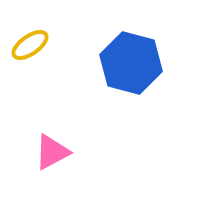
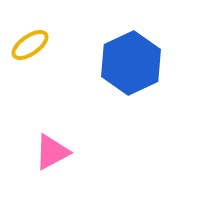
blue hexagon: rotated 20 degrees clockwise
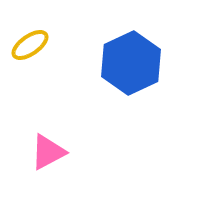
pink triangle: moved 4 px left
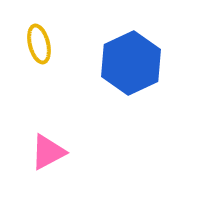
yellow ellipse: moved 9 px right, 1 px up; rotated 69 degrees counterclockwise
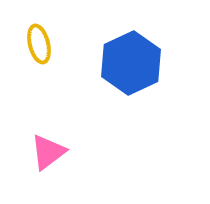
pink triangle: rotated 9 degrees counterclockwise
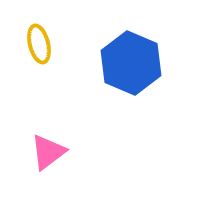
blue hexagon: rotated 12 degrees counterclockwise
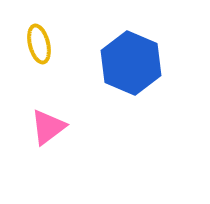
pink triangle: moved 25 px up
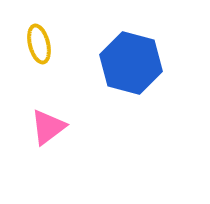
blue hexagon: rotated 8 degrees counterclockwise
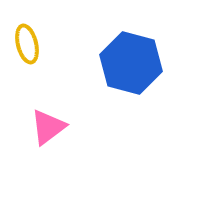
yellow ellipse: moved 12 px left
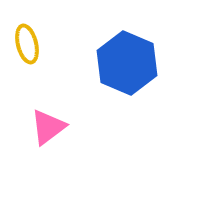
blue hexagon: moved 4 px left; rotated 8 degrees clockwise
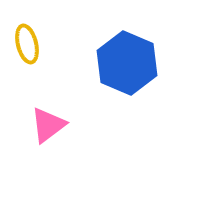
pink triangle: moved 2 px up
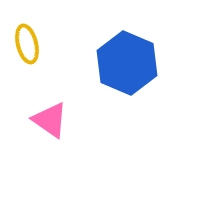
pink triangle: moved 2 px right, 5 px up; rotated 48 degrees counterclockwise
